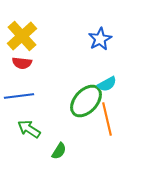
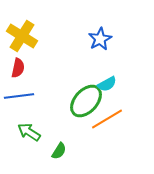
yellow cross: rotated 16 degrees counterclockwise
red semicircle: moved 4 px left, 5 px down; rotated 84 degrees counterclockwise
orange line: rotated 72 degrees clockwise
green arrow: moved 3 px down
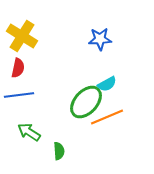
blue star: rotated 25 degrees clockwise
blue line: moved 1 px up
green ellipse: moved 1 px down
orange line: moved 2 px up; rotated 8 degrees clockwise
green semicircle: rotated 36 degrees counterclockwise
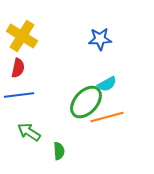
orange line: rotated 8 degrees clockwise
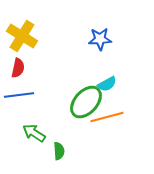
green arrow: moved 5 px right, 1 px down
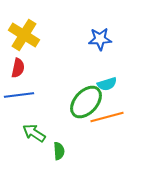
yellow cross: moved 2 px right, 1 px up
cyan semicircle: rotated 12 degrees clockwise
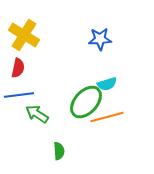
green arrow: moved 3 px right, 19 px up
